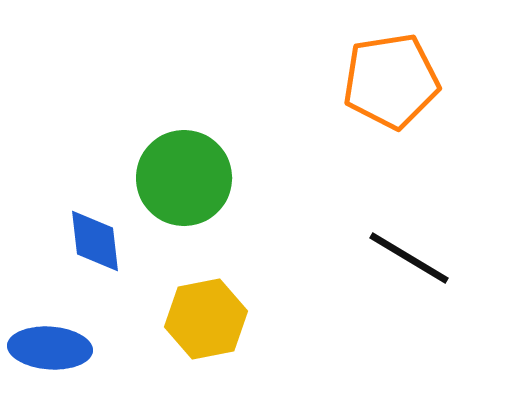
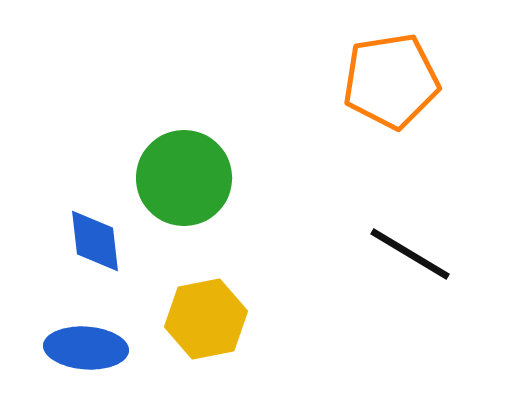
black line: moved 1 px right, 4 px up
blue ellipse: moved 36 px right
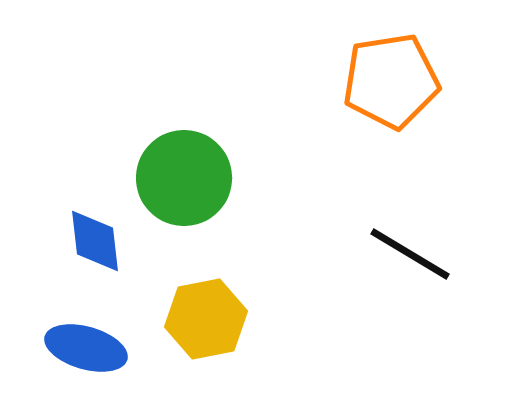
blue ellipse: rotated 12 degrees clockwise
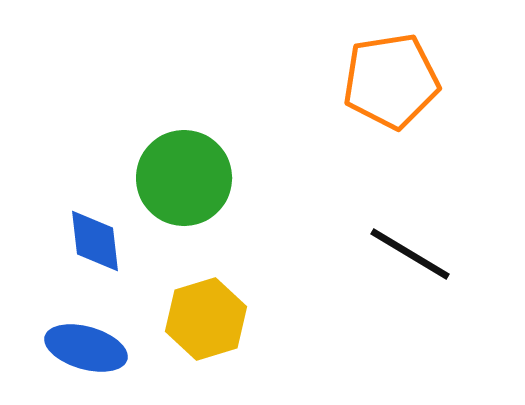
yellow hexagon: rotated 6 degrees counterclockwise
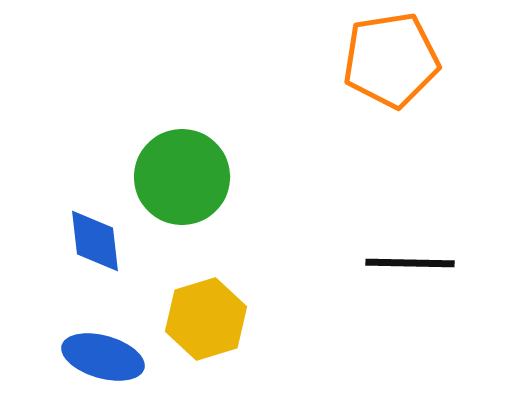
orange pentagon: moved 21 px up
green circle: moved 2 px left, 1 px up
black line: moved 9 px down; rotated 30 degrees counterclockwise
blue ellipse: moved 17 px right, 9 px down
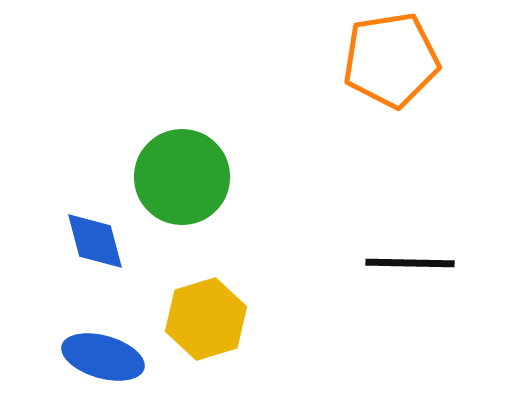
blue diamond: rotated 8 degrees counterclockwise
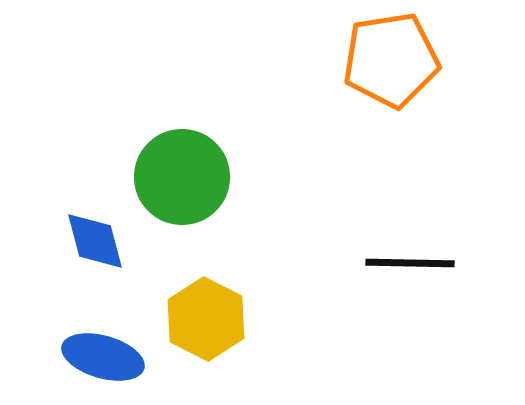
yellow hexagon: rotated 16 degrees counterclockwise
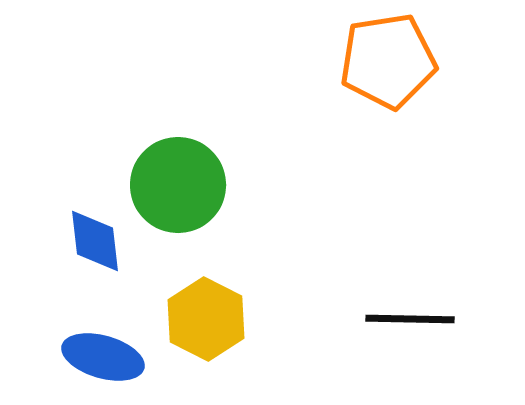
orange pentagon: moved 3 px left, 1 px down
green circle: moved 4 px left, 8 px down
blue diamond: rotated 8 degrees clockwise
black line: moved 56 px down
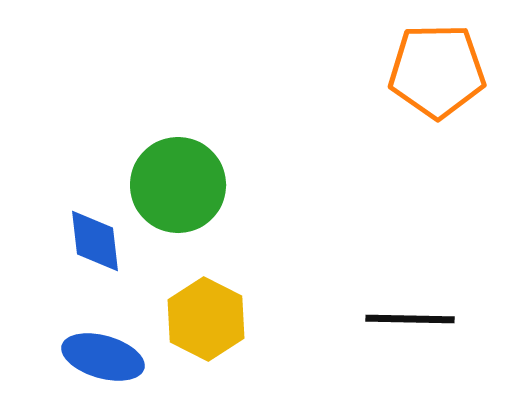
orange pentagon: moved 49 px right, 10 px down; rotated 8 degrees clockwise
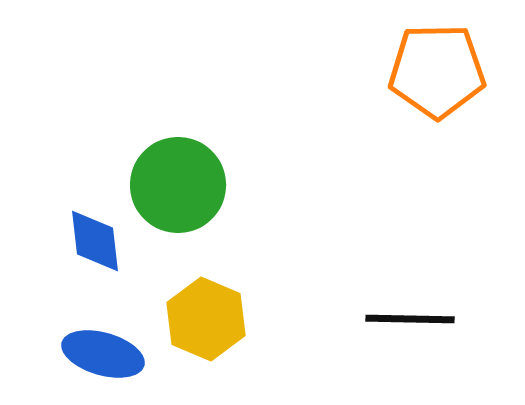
yellow hexagon: rotated 4 degrees counterclockwise
blue ellipse: moved 3 px up
